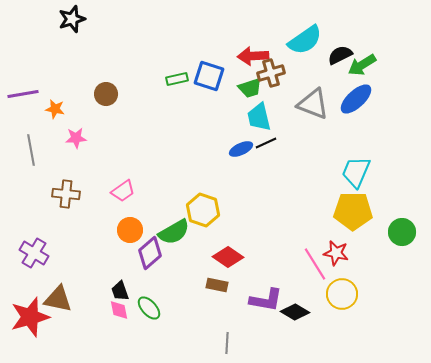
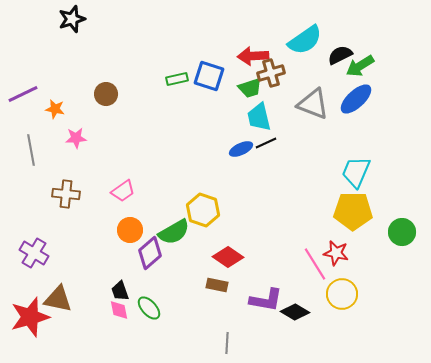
green arrow at (362, 65): moved 2 px left, 1 px down
purple line at (23, 94): rotated 16 degrees counterclockwise
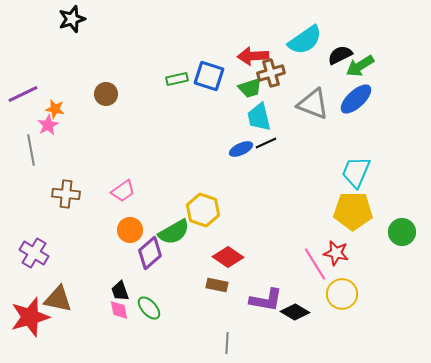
pink star at (76, 138): moved 28 px left, 13 px up; rotated 25 degrees counterclockwise
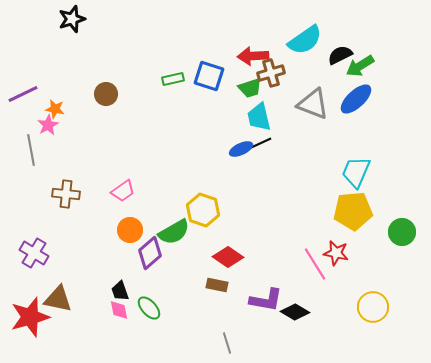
green rectangle at (177, 79): moved 4 px left
black line at (266, 143): moved 5 px left
yellow pentagon at (353, 211): rotated 6 degrees counterclockwise
yellow circle at (342, 294): moved 31 px right, 13 px down
gray line at (227, 343): rotated 20 degrees counterclockwise
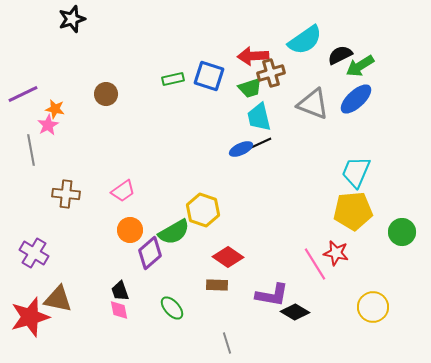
brown rectangle at (217, 285): rotated 10 degrees counterclockwise
purple L-shape at (266, 300): moved 6 px right, 5 px up
green ellipse at (149, 308): moved 23 px right
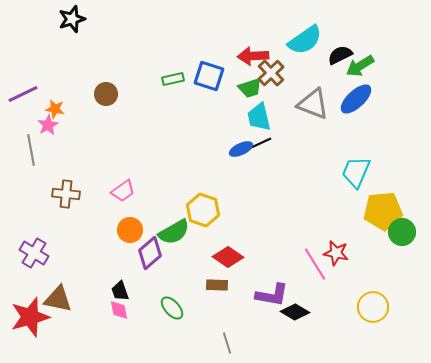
brown cross at (271, 73): rotated 28 degrees counterclockwise
yellow pentagon at (353, 211): moved 30 px right
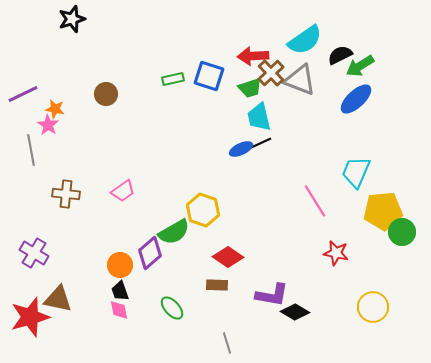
gray triangle at (313, 104): moved 13 px left, 24 px up
pink star at (48, 125): rotated 10 degrees counterclockwise
orange circle at (130, 230): moved 10 px left, 35 px down
pink line at (315, 264): moved 63 px up
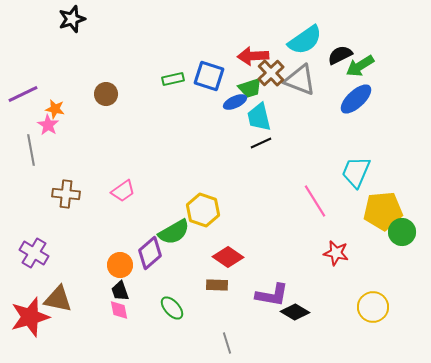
blue ellipse at (241, 149): moved 6 px left, 47 px up
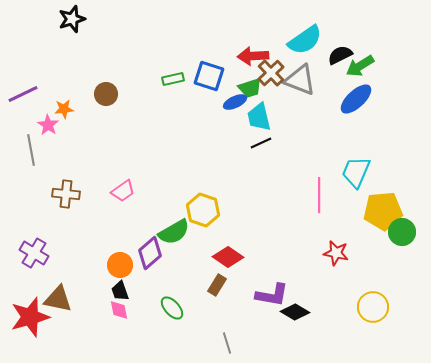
orange star at (55, 109): moved 9 px right; rotated 18 degrees counterclockwise
pink line at (315, 201): moved 4 px right, 6 px up; rotated 32 degrees clockwise
brown rectangle at (217, 285): rotated 60 degrees counterclockwise
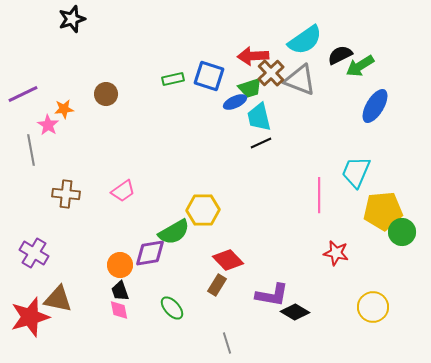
blue ellipse at (356, 99): moved 19 px right, 7 px down; rotated 16 degrees counterclockwise
yellow hexagon at (203, 210): rotated 20 degrees counterclockwise
purple diamond at (150, 253): rotated 32 degrees clockwise
red diamond at (228, 257): moved 3 px down; rotated 12 degrees clockwise
